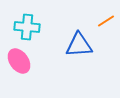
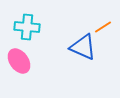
orange line: moved 3 px left, 6 px down
blue triangle: moved 4 px right, 2 px down; rotated 28 degrees clockwise
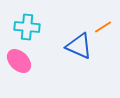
blue triangle: moved 4 px left, 1 px up
pink ellipse: rotated 10 degrees counterclockwise
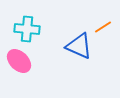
cyan cross: moved 2 px down
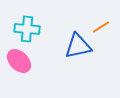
orange line: moved 2 px left
blue triangle: moved 1 px left; rotated 36 degrees counterclockwise
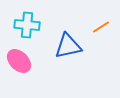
cyan cross: moved 4 px up
blue triangle: moved 10 px left
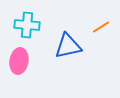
pink ellipse: rotated 55 degrees clockwise
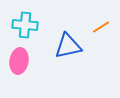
cyan cross: moved 2 px left
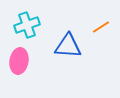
cyan cross: moved 2 px right; rotated 25 degrees counterclockwise
blue triangle: rotated 16 degrees clockwise
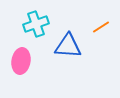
cyan cross: moved 9 px right, 1 px up
pink ellipse: moved 2 px right
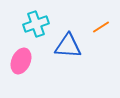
pink ellipse: rotated 15 degrees clockwise
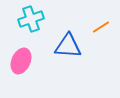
cyan cross: moved 5 px left, 5 px up
